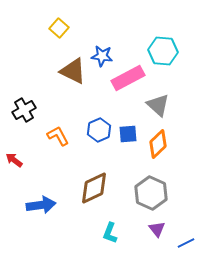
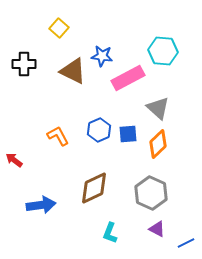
gray triangle: moved 3 px down
black cross: moved 46 px up; rotated 30 degrees clockwise
purple triangle: rotated 24 degrees counterclockwise
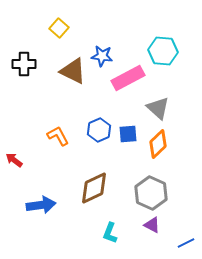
purple triangle: moved 5 px left, 4 px up
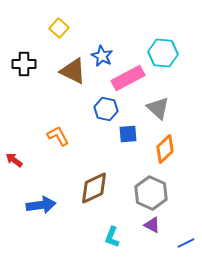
cyan hexagon: moved 2 px down
blue star: rotated 20 degrees clockwise
blue hexagon: moved 7 px right, 21 px up; rotated 25 degrees counterclockwise
orange diamond: moved 7 px right, 5 px down
cyan L-shape: moved 2 px right, 4 px down
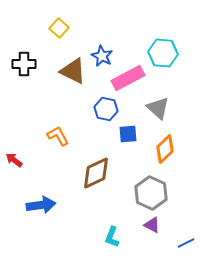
brown diamond: moved 2 px right, 15 px up
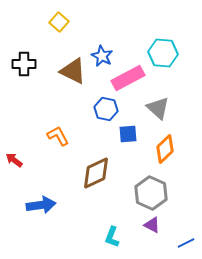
yellow square: moved 6 px up
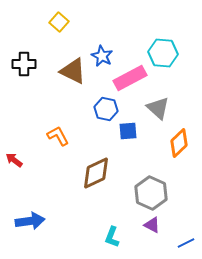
pink rectangle: moved 2 px right
blue square: moved 3 px up
orange diamond: moved 14 px right, 6 px up
blue arrow: moved 11 px left, 16 px down
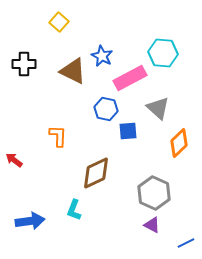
orange L-shape: rotated 30 degrees clockwise
gray hexagon: moved 3 px right
cyan L-shape: moved 38 px left, 27 px up
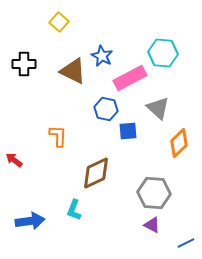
gray hexagon: rotated 20 degrees counterclockwise
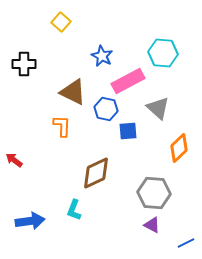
yellow square: moved 2 px right
brown triangle: moved 21 px down
pink rectangle: moved 2 px left, 3 px down
orange L-shape: moved 4 px right, 10 px up
orange diamond: moved 5 px down
